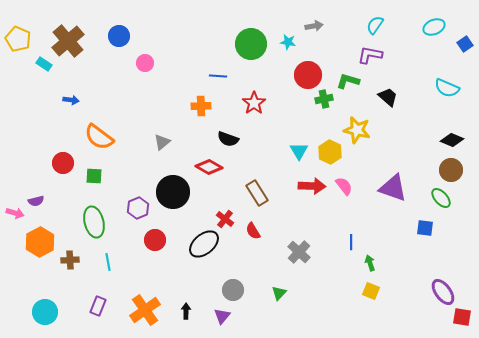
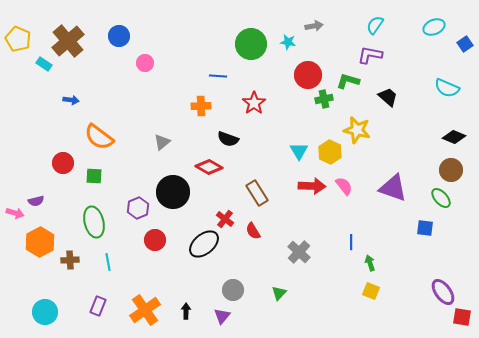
black diamond at (452, 140): moved 2 px right, 3 px up
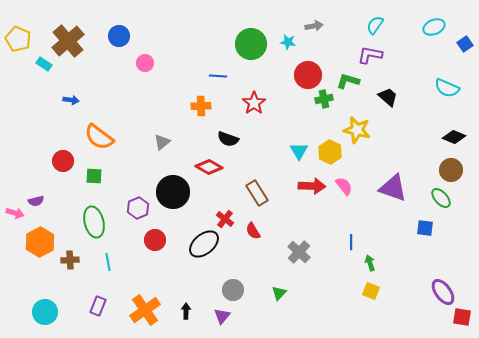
red circle at (63, 163): moved 2 px up
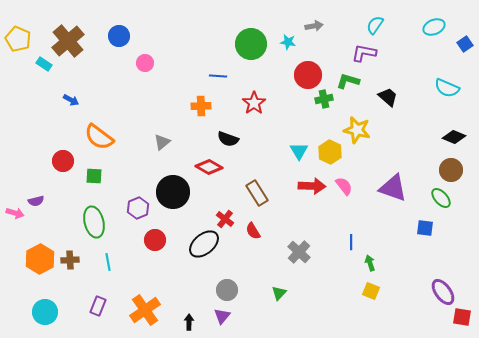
purple L-shape at (370, 55): moved 6 px left, 2 px up
blue arrow at (71, 100): rotated 21 degrees clockwise
orange hexagon at (40, 242): moved 17 px down
gray circle at (233, 290): moved 6 px left
black arrow at (186, 311): moved 3 px right, 11 px down
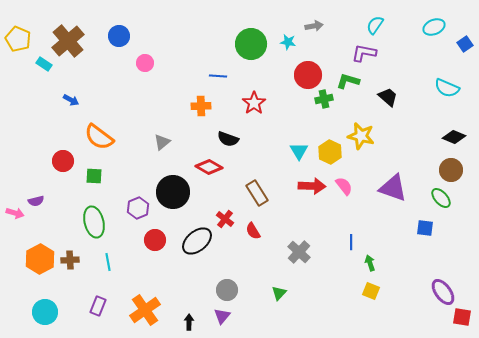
yellow star at (357, 130): moved 4 px right, 6 px down
black ellipse at (204, 244): moved 7 px left, 3 px up
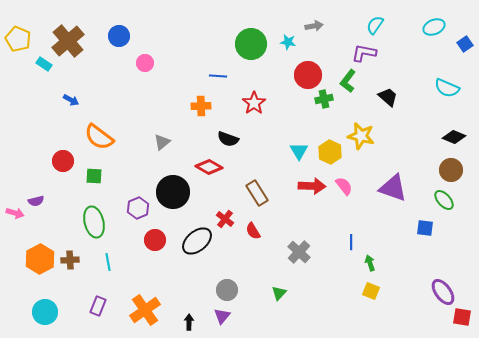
green L-shape at (348, 81): rotated 70 degrees counterclockwise
green ellipse at (441, 198): moved 3 px right, 2 px down
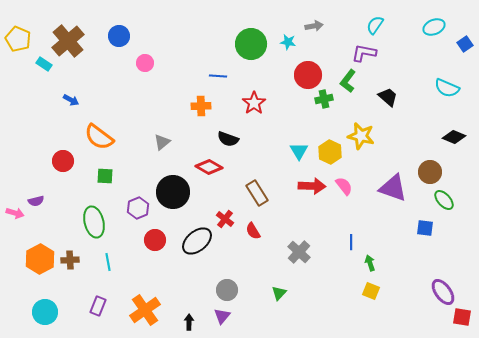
brown circle at (451, 170): moved 21 px left, 2 px down
green square at (94, 176): moved 11 px right
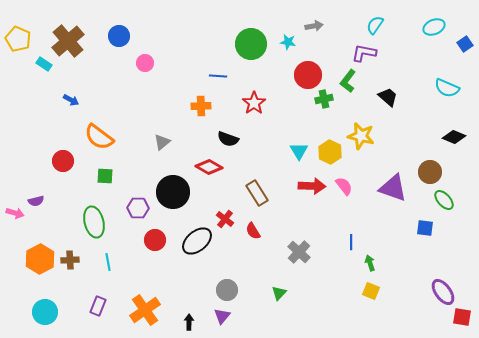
purple hexagon at (138, 208): rotated 25 degrees clockwise
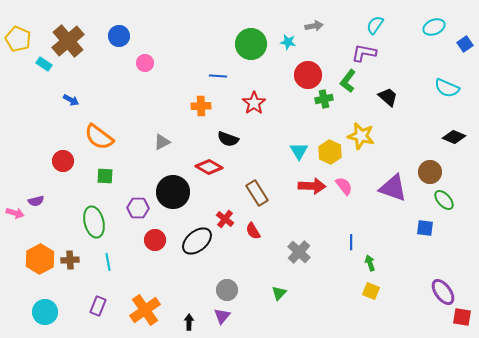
gray triangle at (162, 142): rotated 12 degrees clockwise
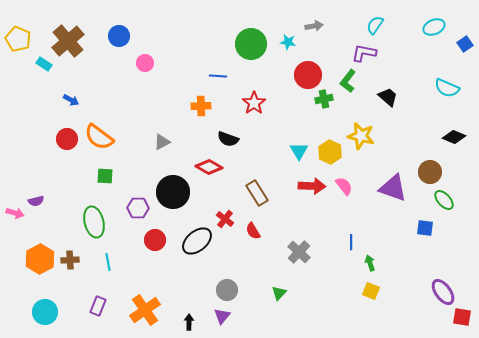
red circle at (63, 161): moved 4 px right, 22 px up
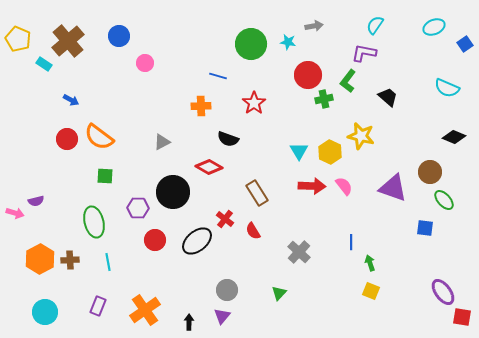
blue line at (218, 76): rotated 12 degrees clockwise
